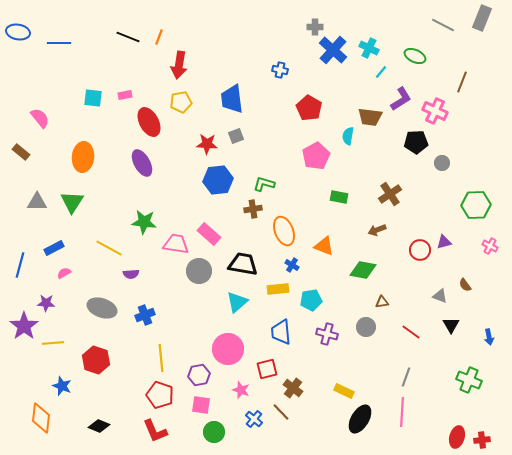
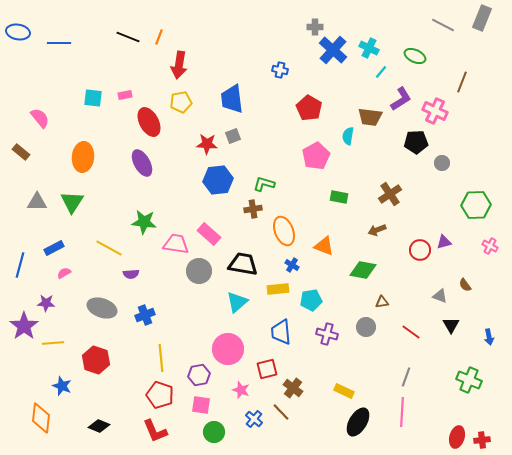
gray square at (236, 136): moved 3 px left
black ellipse at (360, 419): moved 2 px left, 3 px down
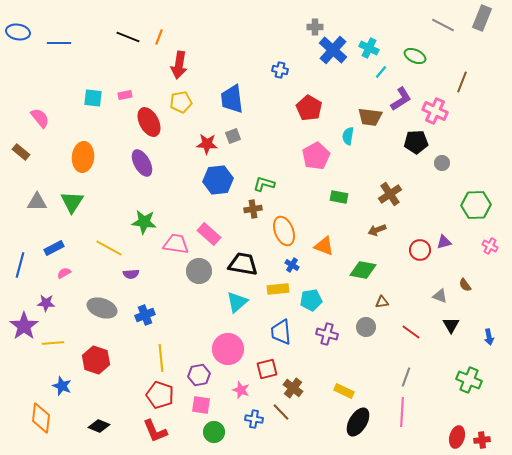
blue cross at (254, 419): rotated 30 degrees counterclockwise
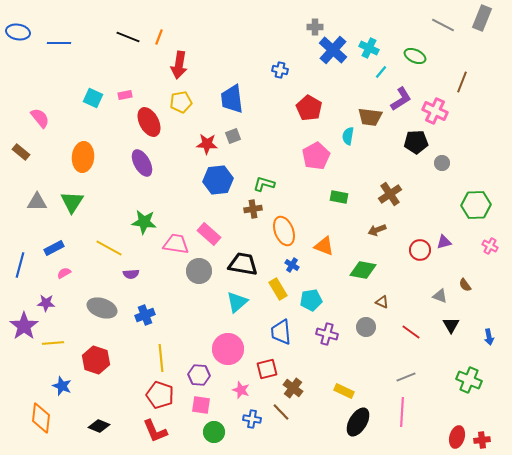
cyan square at (93, 98): rotated 18 degrees clockwise
yellow rectangle at (278, 289): rotated 65 degrees clockwise
brown triangle at (382, 302): rotated 32 degrees clockwise
purple hexagon at (199, 375): rotated 15 degrees clockwise
gray line at (406, 377): rotated 48 degrees clockwise
blue cross at (254, 419): moved 2 px left
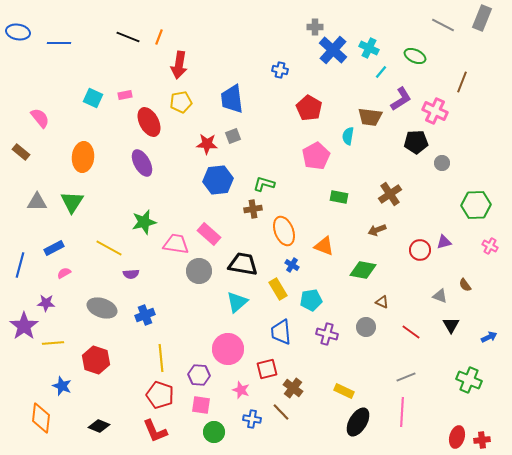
green star at (144, 222): rotated 20 degrees counterclockwise
blue arrow at (489, 337): rotated 105 degrees counterclockwise
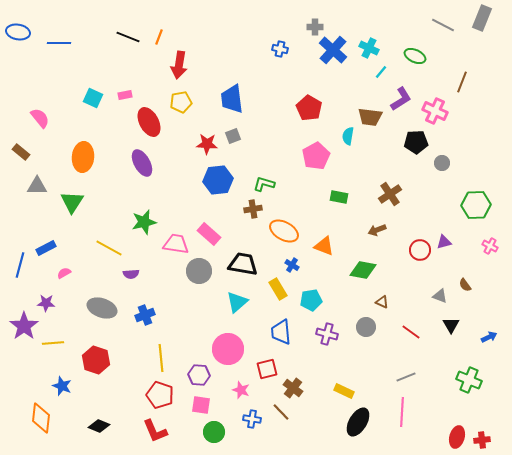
blue cross at (280, 70): moved 21 px up
gray triangle at (37, 202): moved 16 px up
orange ellipse at (284, 231): rotated 40 degrees counterclockwise
blue rectangle at (54, 248): moved 8 px left
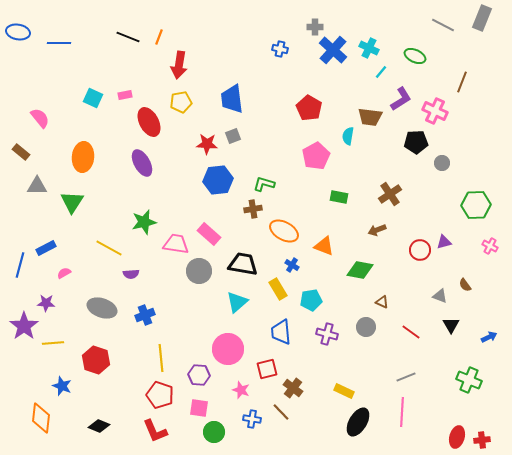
green diamond at (363, 270): moved 3 px left
pink square at (201, 405): moved 2 px left, 3 px down
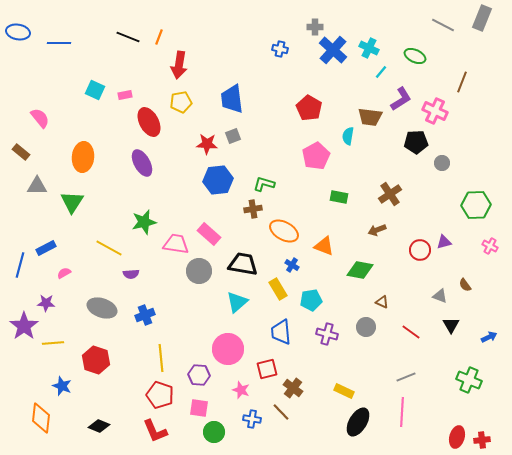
cyan square at (93, 98): moved 2 px right, 8 px up
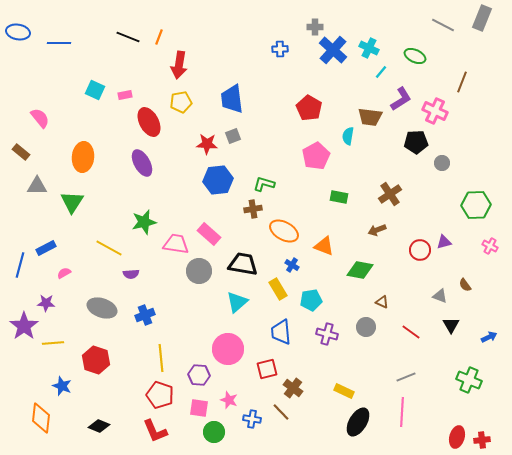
blue cross at (280, 49): rotated 14 degrees counterclockwise
pink star at (241, 390): moved 12 px left, 10 px down
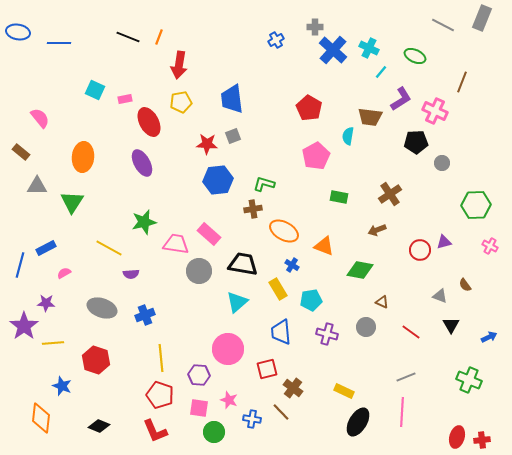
blue cross at (280, 49): moved 4 px left, 9 px up; rotated 28 degrees counterclockwise
pink rectangle at (125, 95): moved 4 px down
